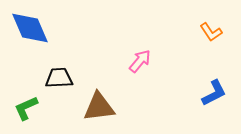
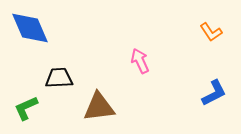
pink arrow: rotated 65 degrees counterclockwise
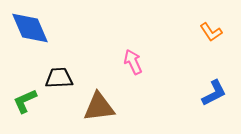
pink arrow: moved 7 px left, 1 px down
green L-shape: moved 1 px left, 7 px up
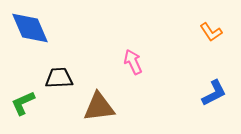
green L-shape: moved 2 px left, 2 px down
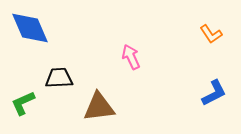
orange L-shape: moved 2 px down
pink arrow: moved 2 px left, 5 px up
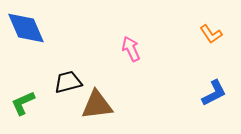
blue diamond: moved 4 px left
pink arrow: moved 8 px up
black trapezoid: moved 9 px right, 4 px down; rotated 12 degrees counterclockwise
brown triangle: moved 2 px left, 2 px up
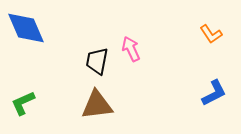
black trapezoid: moved 29 px right, 21 px up; rotated 64 degrees counterclockwise
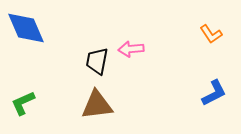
pink arrow: rotated 70 degrees counterclockwise
